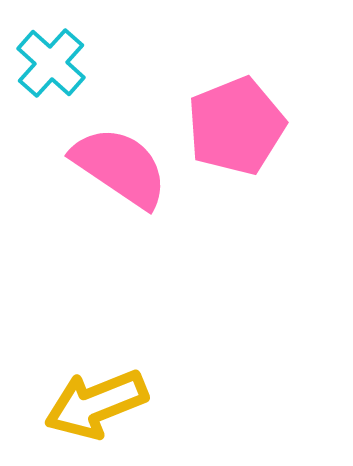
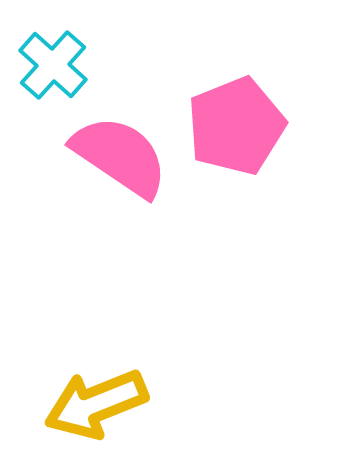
cyan cross: moved 2 px right, 2 px down
pink semicircle: moved 11 px up
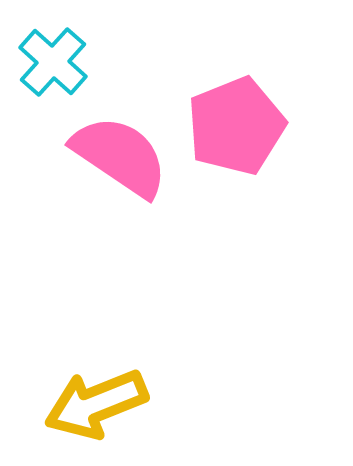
cyan cross: moved 3 px up
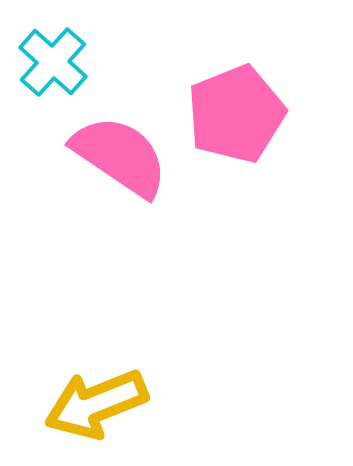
pink pentagon: moved 12 px up
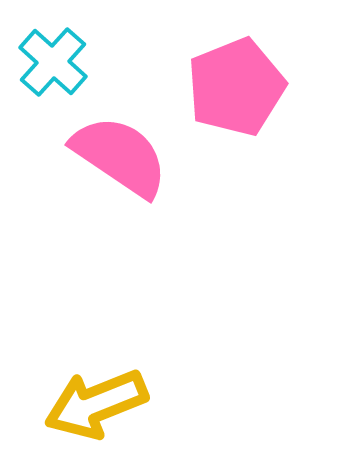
pink pentagon: moved 27 px up
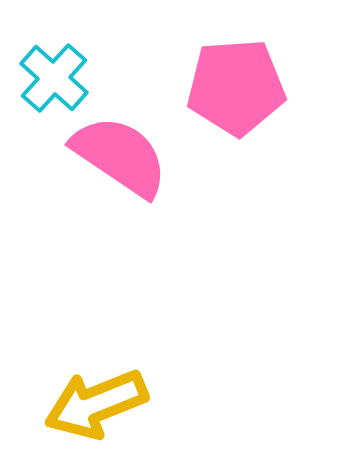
cyan cross: moved 1 px right, 16 px down
pink pentagon: rotated 18 degrees clockwise
